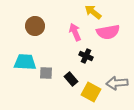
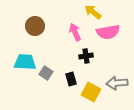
black cross: rotated 32 degrees counterclockwise
gray square: rotated 32 degrees clockwise
black rectangle: rotated 24 degrees clockwise
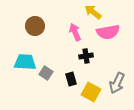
gray arrow: rotated 60 degrees counterclockwise
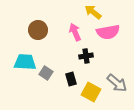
brown circle: moved 3 px right, 4 px down
gray arrow: rotated 75 degrees counterclockwise
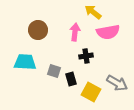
pink arrow: rotated 30 degrees clockwise
gray square: moved 8 px right, 2 px up; rotated 16 degrees counterclockwise
gray arrow: rotated 10 degrees counterclockwise
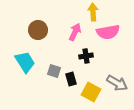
yellow arrow: rotated 48 degrees clockwise
pink arrow: rotated 18 degrees clockwise
cyan trapezoid: rotated 55 degrees clockwise
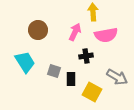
pink semicircle: moved 2 px left, 3 px down
black rectangle: rotated 16 degrees clockwise
gray arrow: moved 6 px up
yellow square: moved 1 px right
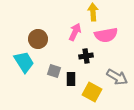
brown circle: moved 9 px down
cyan trapezoid: moved 1 px left
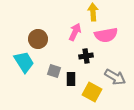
gray arrow: moved 2 px left
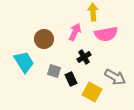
pink semicircle: moved 1 px up
brown circle: moved 6 px right
black cross: moved 2 px left, 1 px down; rotated 24 degrees counterclockwise
black rectangle: rotated 24 degrees counterclockwise
